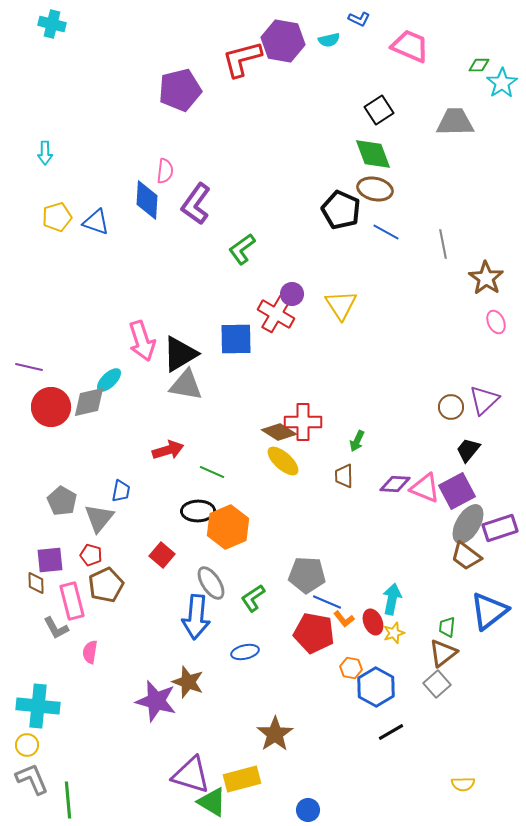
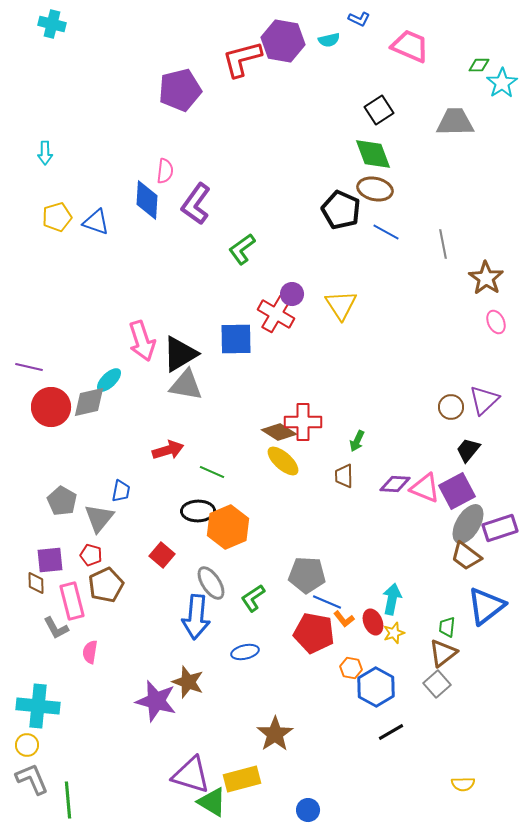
blue triangle at (489, 611): moved 3 px left, 5 px up
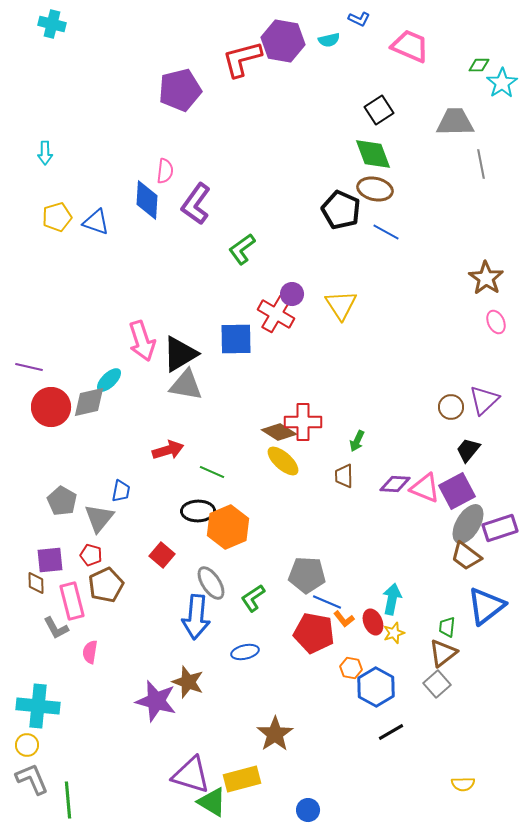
gray line at (443, 244): moved 38 px right, 80 px up
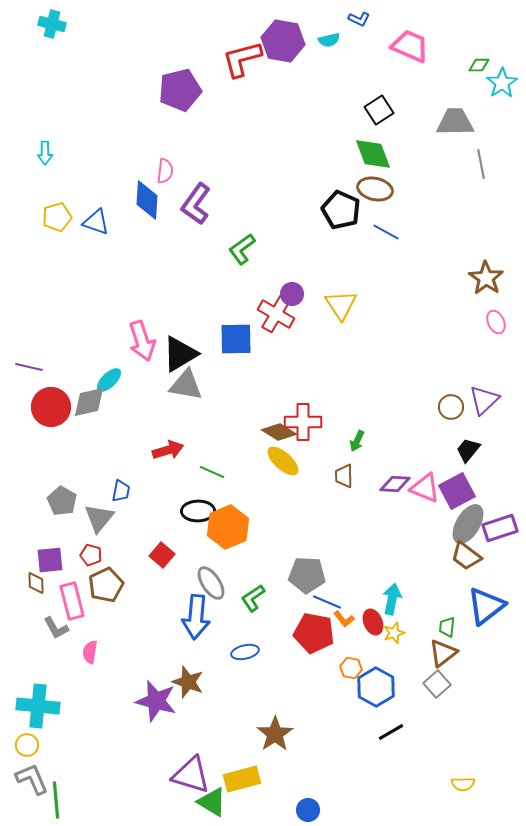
green line at (68, 800): moved 12 px left
